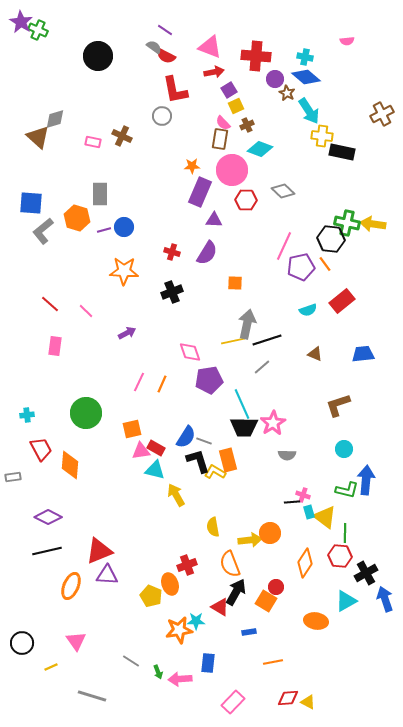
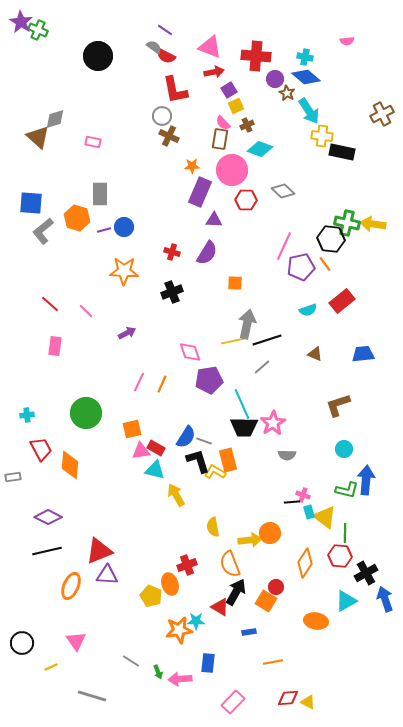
brown cross at (122, 136): moved 47 px right
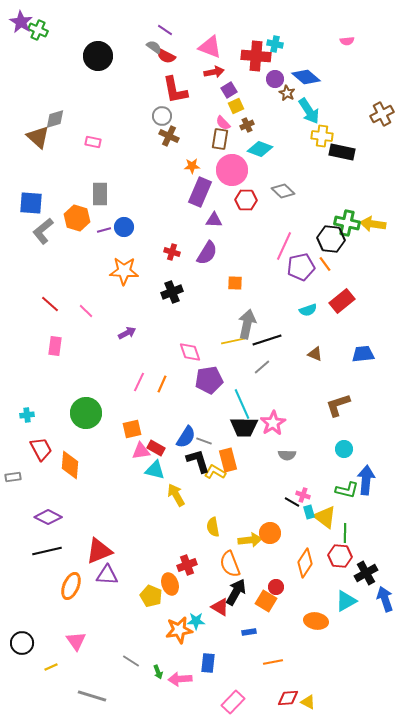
cyan cross at (305, 57): moved 30 px left, 13 px up
black line at (292, 502): rotated 35 degrees clockwise
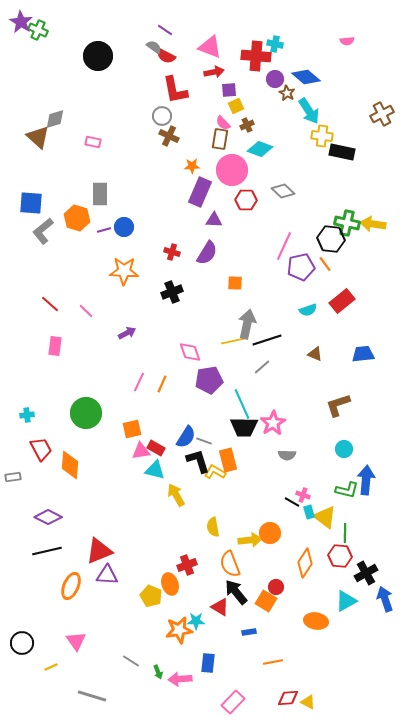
purple square at (229, 90): rotated 28 degrees clockwise
black arrow at (236, 592): rotated 68 degrees counterclockwise
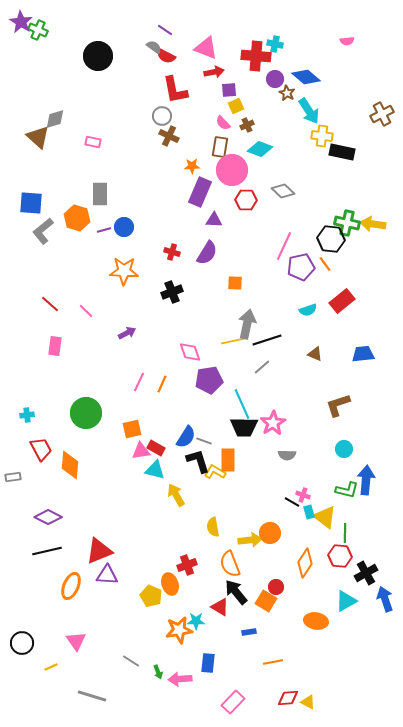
pink triangle at (210, 47): moved 4 px left, 1 px down
brown rectangle at (220, 139): moved 8 px down
orange rectangle at (228, 460): rotated 15 degrees clockwise
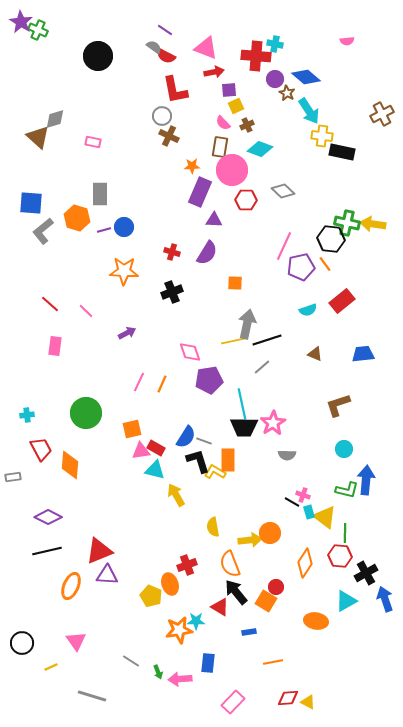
cyan line at (242, 404): rotated 12 degrees clockwise
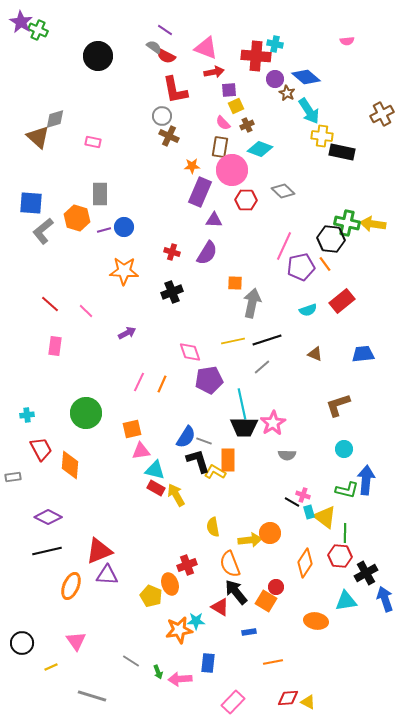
gray arrow at (247, 324): moved 5 px right, 21 px up
red rectangle at (156, 448): moved 40 px down
cyan triangle at (346, 601): rotated 20 degrees clockwise
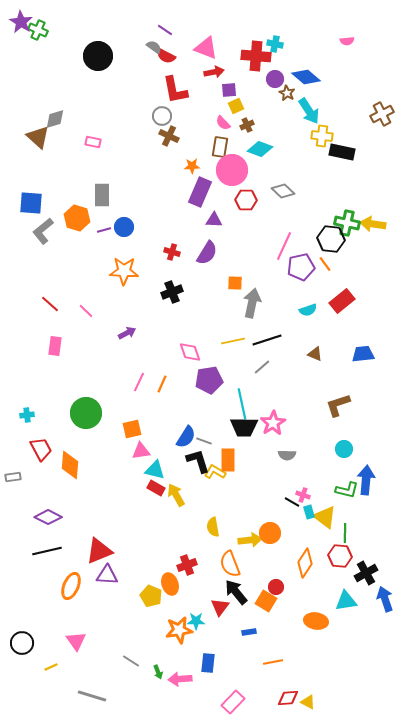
gray rectangle at (100, 194): moved 2 px right, 1 px down
red triangle at (220, 607): rotated 36 degrees clockwise
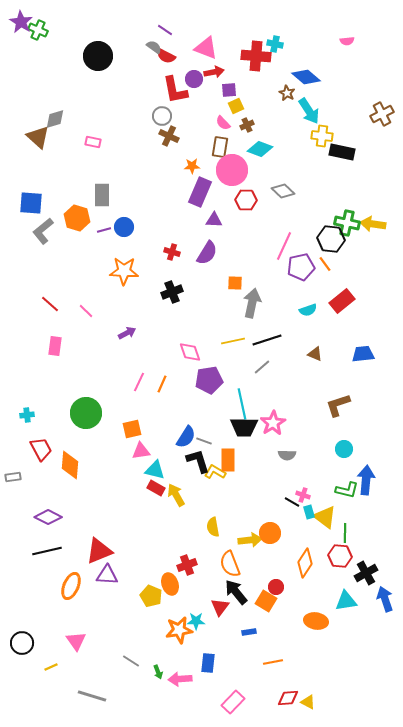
purple circle at (275, 79): moved 81 px left
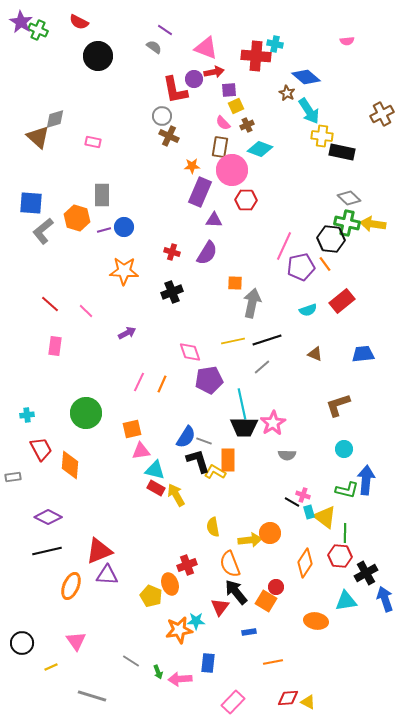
red semicircle at (166, 56): moved 87 px left, 34 px up
gray diamond at (283, 191): moved 66 px right, 7 px down
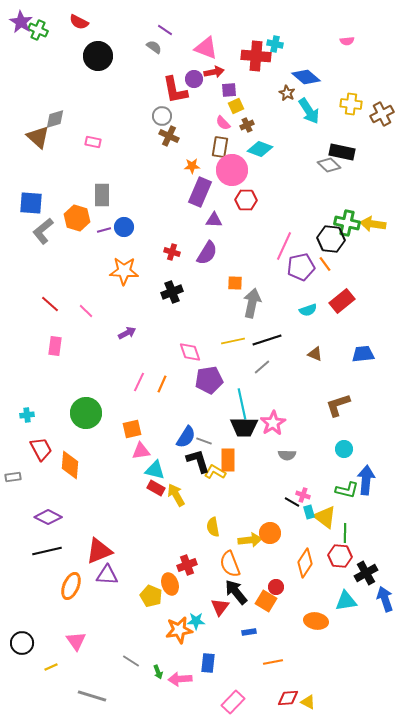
yellow cross at (322, 136): moved 29 px right, 32 px up
gray diamond at (349, 198): moved 20 px left, 33 px up
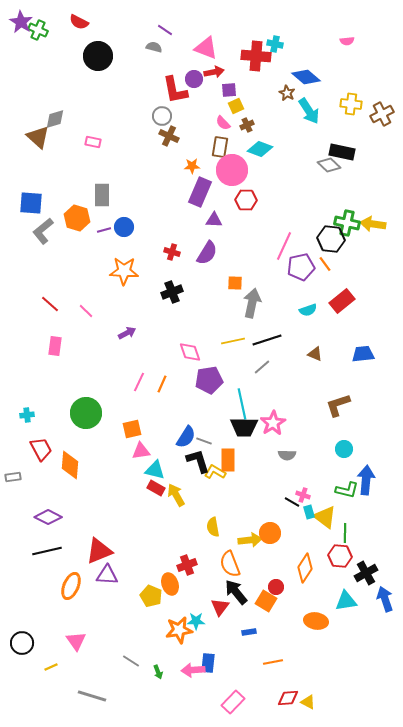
gray semicircle at (154, 47): rotated 21 degrees counterclockwise
orange diamond at (305, 563): moved 5 px down
pink arrow at (180, 679): moved 13 px right, 9 px up
